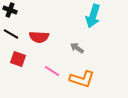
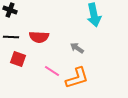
cyan arrow: moved 1 px right, 1 px up; rotated 30 degrees counterclockwise
black line: moved 3 px down; rotated 28 degrees counterclockwise
orange L-shape: moved 5 px left, 1 px up; rotated 35 degrees counterclockwise
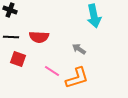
cyan arrow: moved 1 px down
gray arrow: moved 2 px right, 1 px down
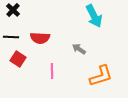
black cross: moved 3 px right; rotated 24 degrees clockwise
cyan arrow: rotated 15 degrees counterclockwise
red semicircle: moved 1 px right, 1 px down
red square: rotated 14 degrees clockwise
pink line: rotated 56 degrees clockwise
orange L-shape: moved 24 px right, 2 px up
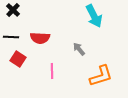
gray arrow: rotated 16 degrees clockwise
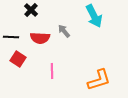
black cross: moved 18 px right
gray arrow: moved 15 px left, 18 px up
orange L-shape: moved 2 px left, 4 px down
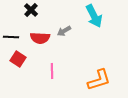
gray arrow: rotated 80 degrees counterclockwise
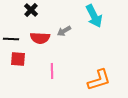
black line: moved 2 px down
red square: rotated 28 degrees counterclockwise
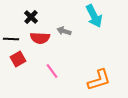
black cross: moved 7 px down
gray arrow: rotated 48 degrees clockwise
red square: rotated 35 degrees counterclockwise
pink line: rotated 35 degrees counterclockwise
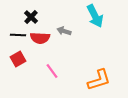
cyan arrow: moved 1 px right
black line: moved 7 px right, 4 px up
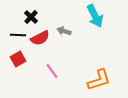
red semicircle: rotated 30 degrees counterclockwise
